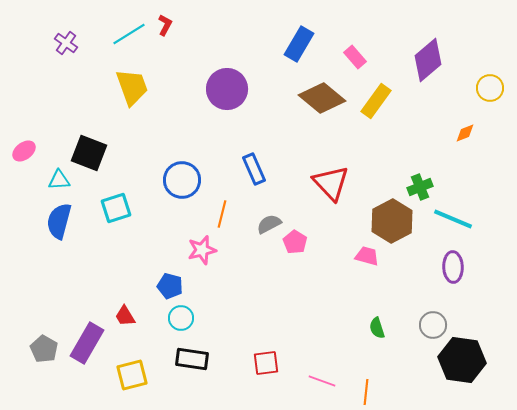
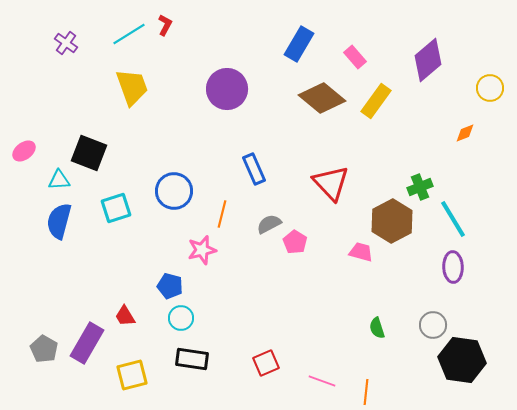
blue circle at (182, 180): moved 8 px left, 11 px down
cyan line at (453, 219): rotated 36 degrees clockwise
pink trapezoid at (367, 256): moved 6 px left, 4 px up
red square at (266, 363): rotated 16 degrees counterclockwise
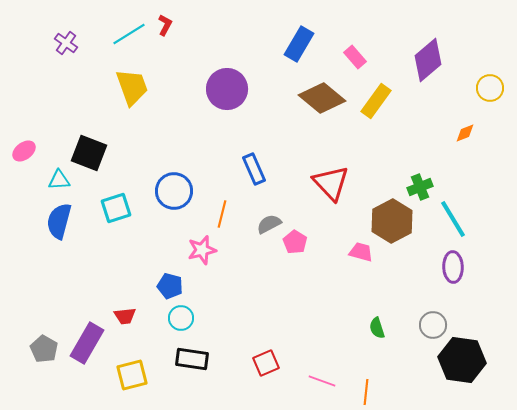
red trapezoid at (125, 316): rotated 65 degrees counterclockwise
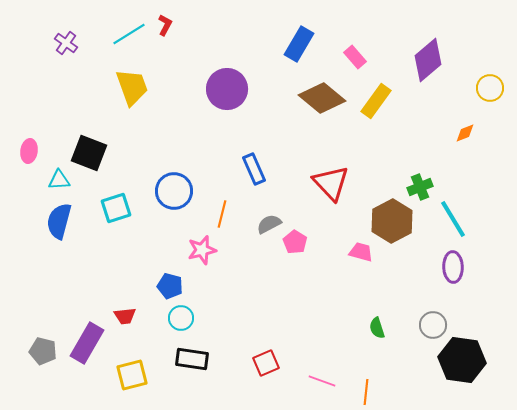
pink ellipse at (24, 151): moved 5 px right; rotated 45 degrees counterclockwise
gray pentagon at (44, 349): moved 1 px left, 2 px down; rotated 16 degrees counterclockwise
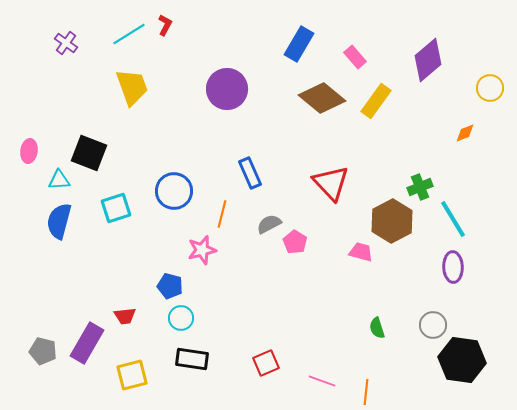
blue rectangle at (254, 169): moved 4 px left, 4 px down
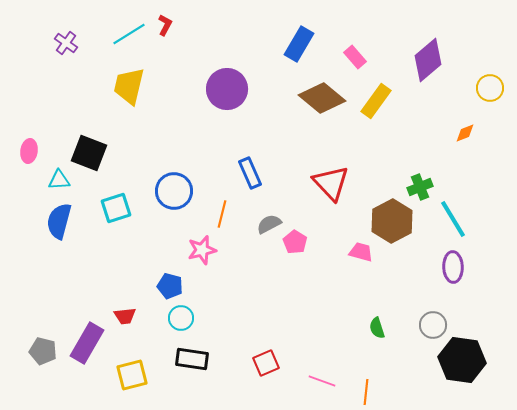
yellow trapezoid at (132, 87): moved 3 px left, 1 px up; rotated 147 degrees counterclockwise
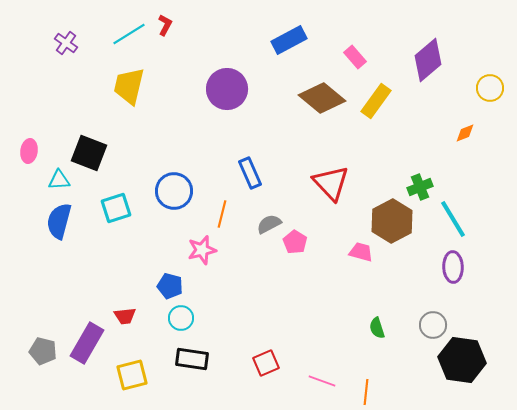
blue rectangle at (299, 44): moved 10 px left, 4 px up; rotated 32 degrees clockwise
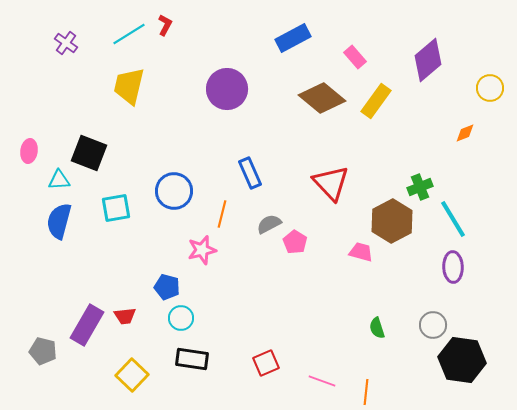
blue rectangle at (289, 40): moved 4 px right, 2 px up
cyan square at (116, 208): rotated 8 degrees clockwise
blue pentagon at (170, 286): moved 3 px left, 1 px down
purple rectangle at (87, 343): moved 18 px up
yellow square at (132, 375): rotated 32 degrees counterclockwise
